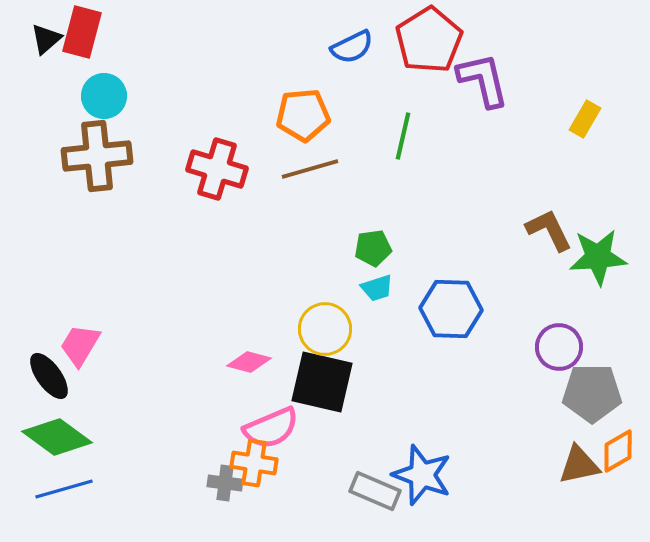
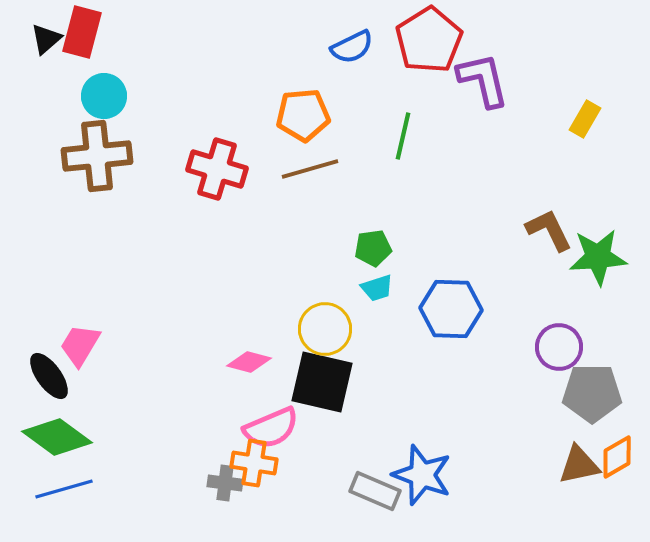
orange diamond: moved 1 px left, 6 px down
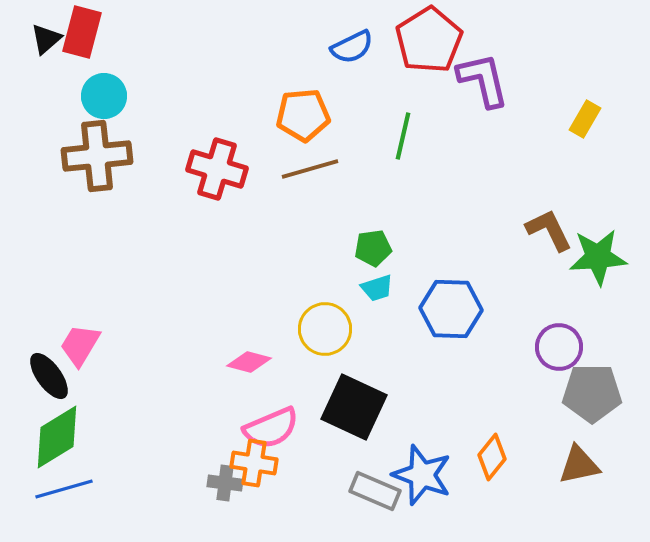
black square: moved 32 px right, 25 px down; rotated 12 degrees clockwise
green diamond: rotated 68 degrees counterclockwise
orange diamond: moved 125 px left; rotated 21 degrees counterclockwise
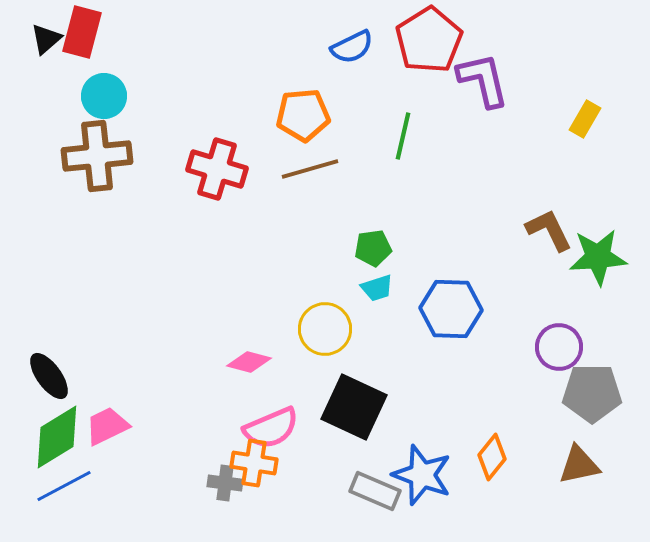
pink trapezoid: moved 27 px right, 81 px down; rotated 33 degrees clockwise
blue line: moved 3 px up; rotated 12 degrees counterclockwise
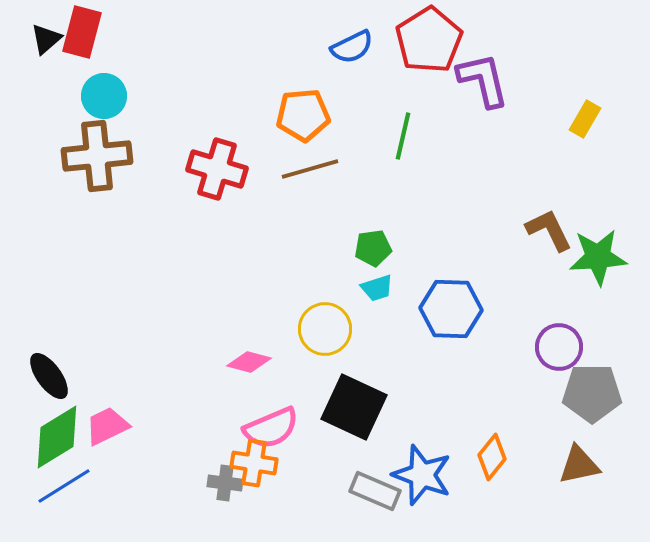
blue line: rotated 4 degrees counterclockwise
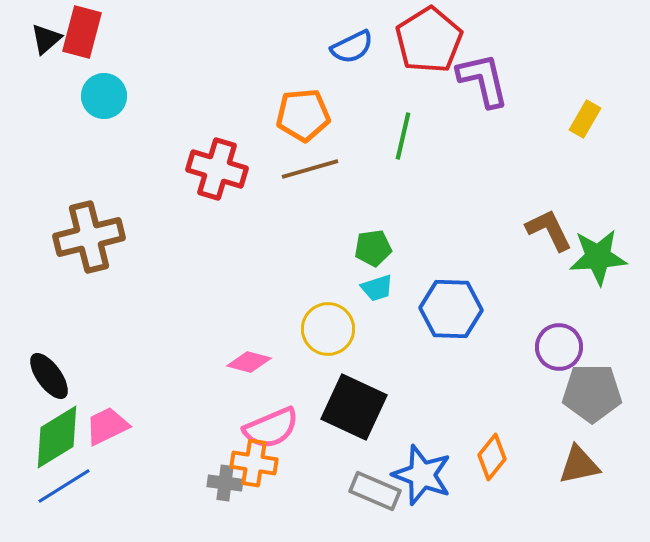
brown cross: moved 8 px left, 81 px down; rotated 8 degrees counterclockwise
yellow circle: moved 3 px right
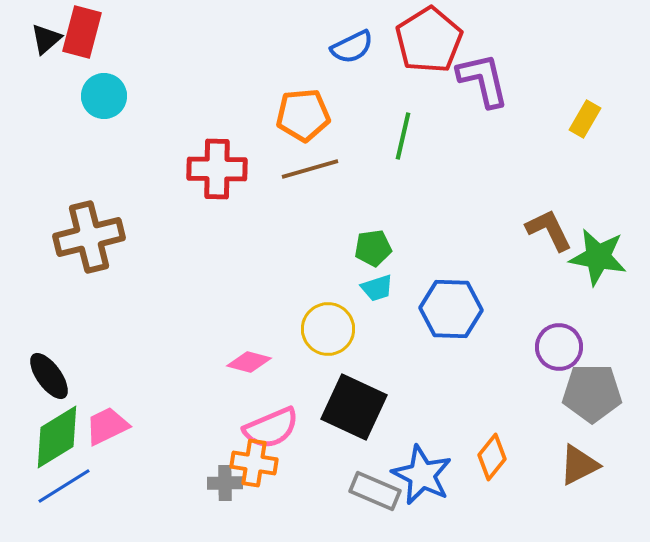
red cross: rotated 16 degrees counterclockwise
green star: rotated 14 degrees clockwise
brown triangle: rotated 15 degrees counterclockwise
blue star: rotated 6 degrees clockwise
gray cross: rotated 8 degrees counterclockwise
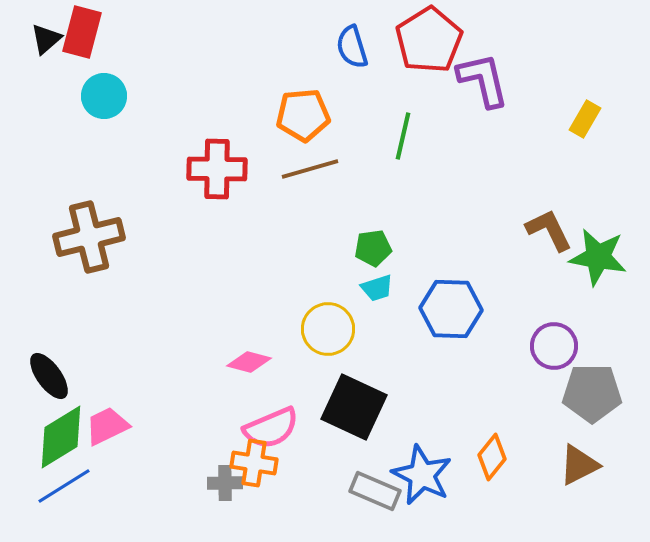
blue semicircle: rotated 99 degrees clockwise
purple circle: moved 5 px left, 1 px up
green diamond: moved 4 px right
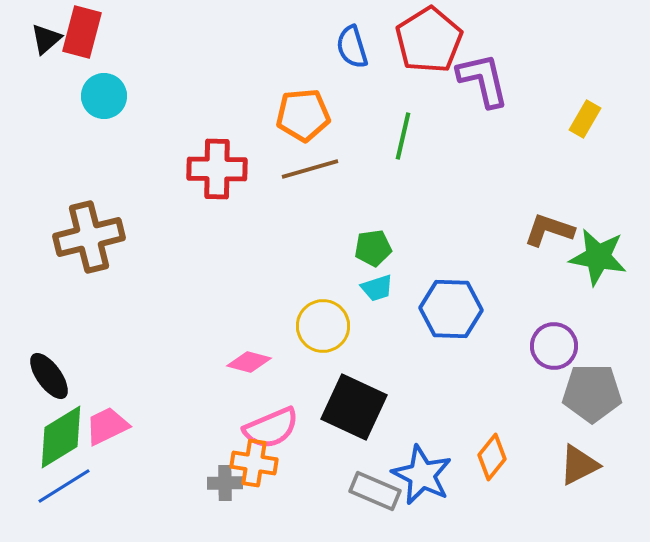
brown L-shape: rotated 45 degrees counterclockwise
yellow circle: moved 5 px left, 3 px up
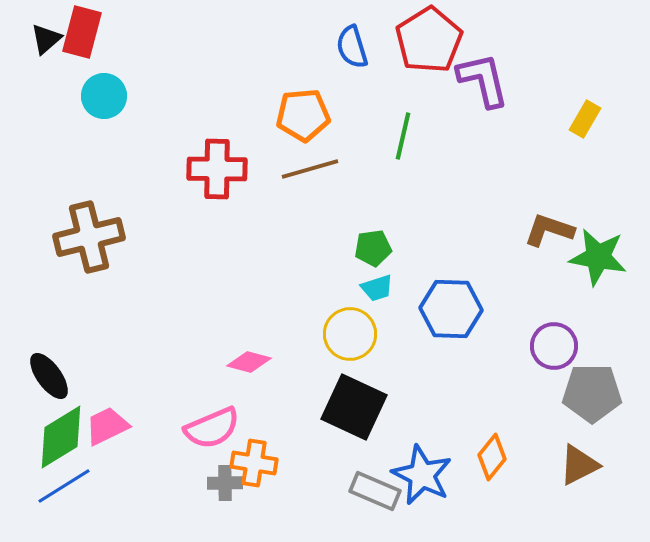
yellow circle: moved 27 px right, 8 px down
pink semicircle: moved 59 px left
